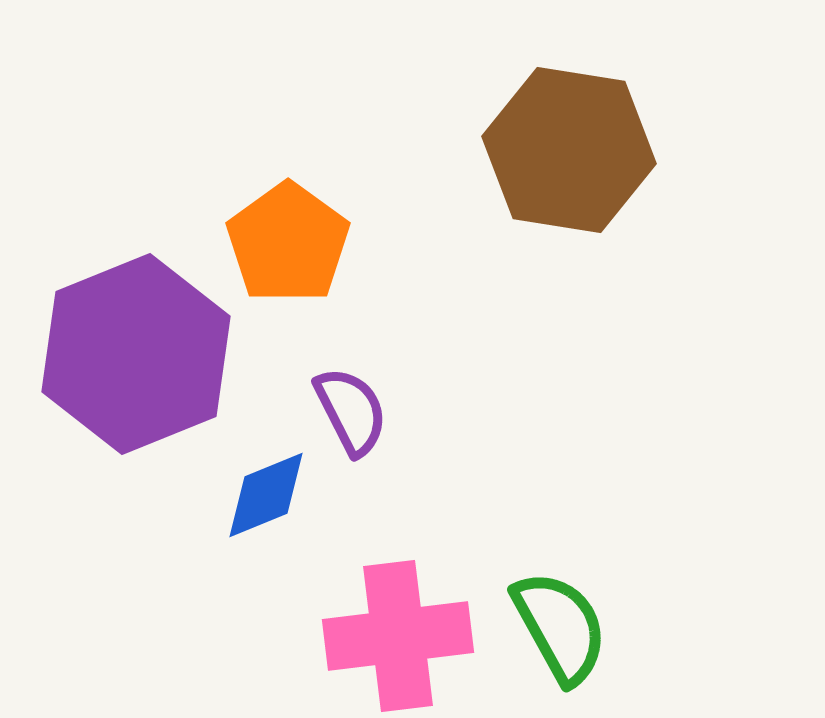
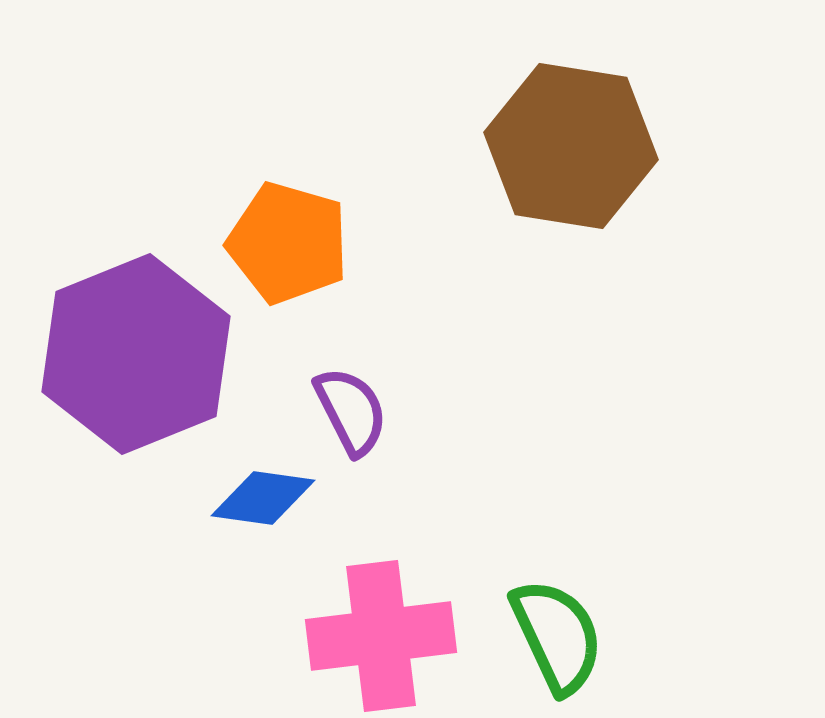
brown hexagon: moved 2 px right, 4 px up
orange pentagon: rotated 20 degrees counterclockwise
blue diamond: moved 3 px left, 3 px down; rotated 30 degrees clockwise
green semicircle: moved 3 px left, 9 px down; rotated 4 degrees clockwise
pink cross: moved 17 px left
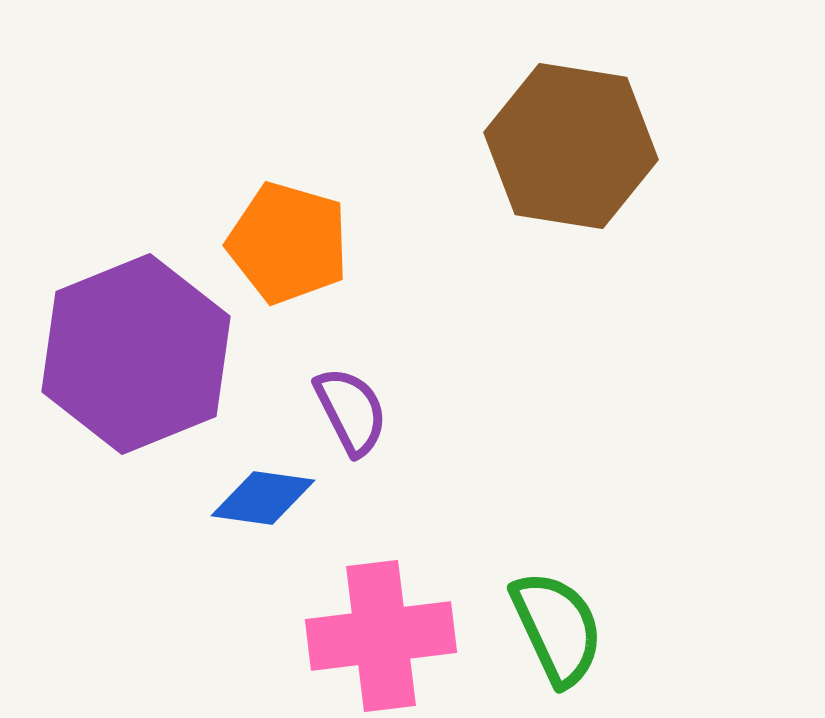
green semicircle: moved 8 px up
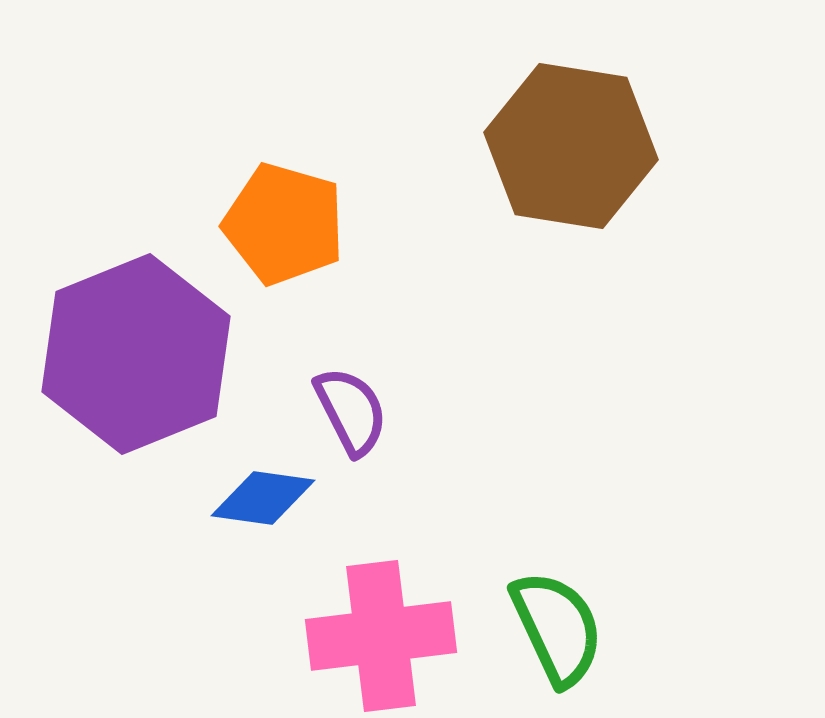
orange pentagon: moved 4 px left, 19 px up
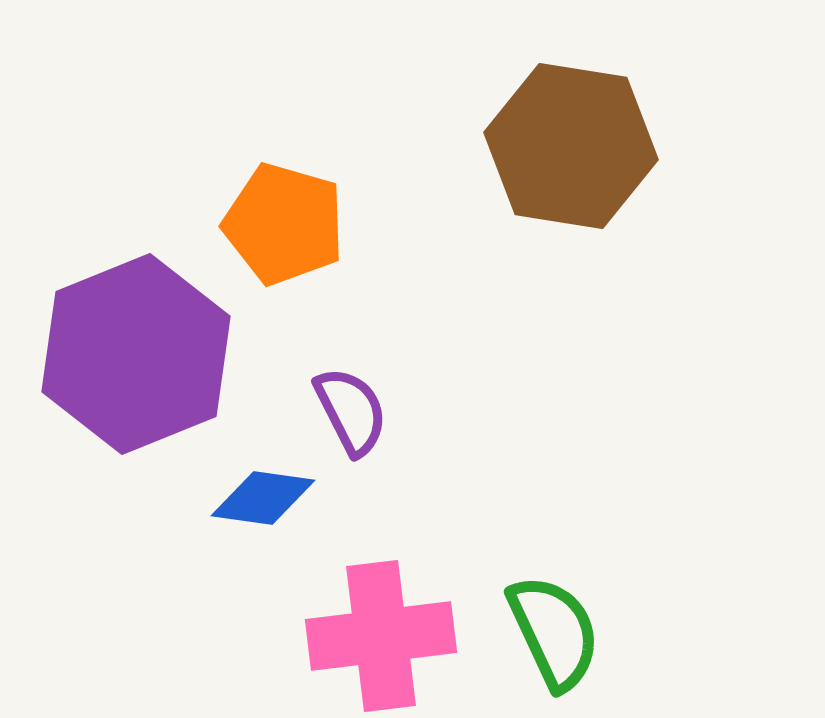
green semicircle: moved 3 px left, 4 px down
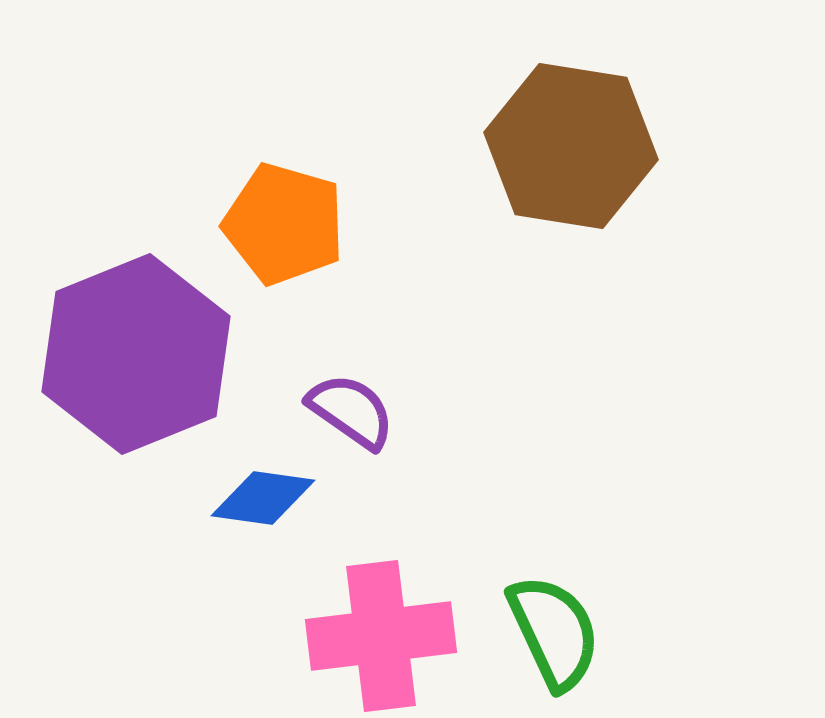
purple semicircle: rotated 28 degrees counterclockwise
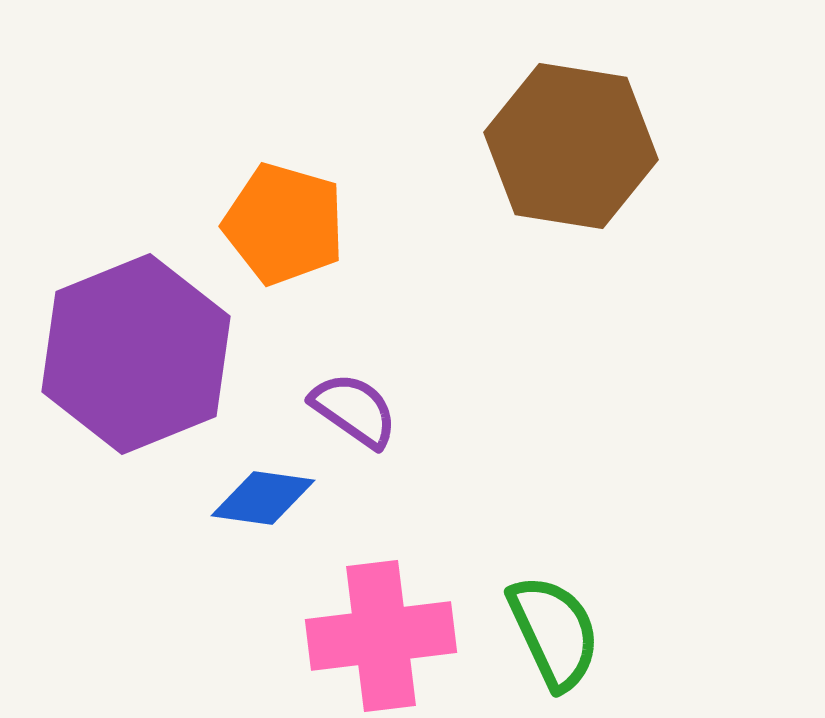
purple semicircle: moved 3 px right, 1 px up
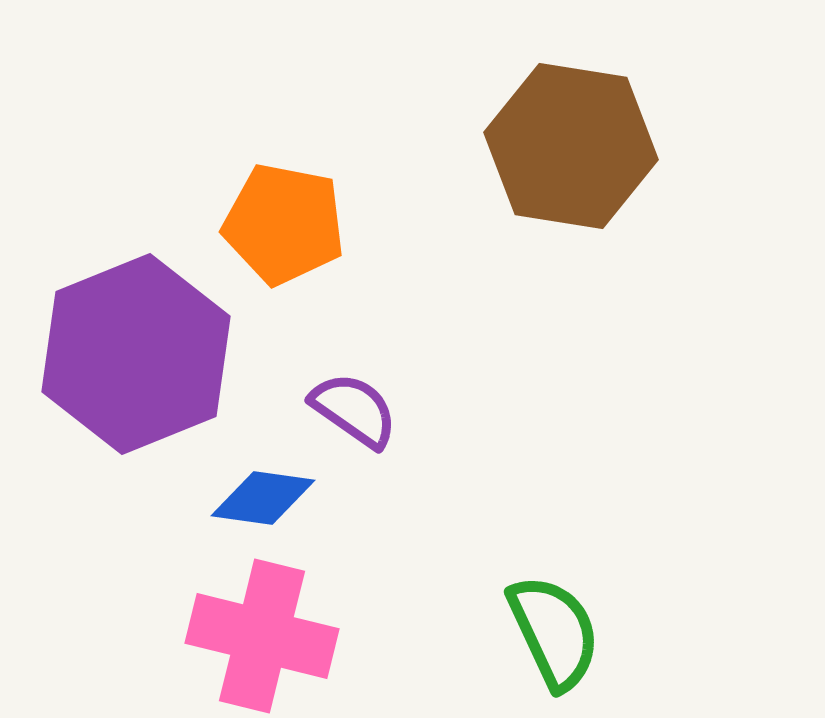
orange pentagon: rotated 5 degrees counterclockwise
pink cross: moved 119 px left; rotated 21 degrees clockwise
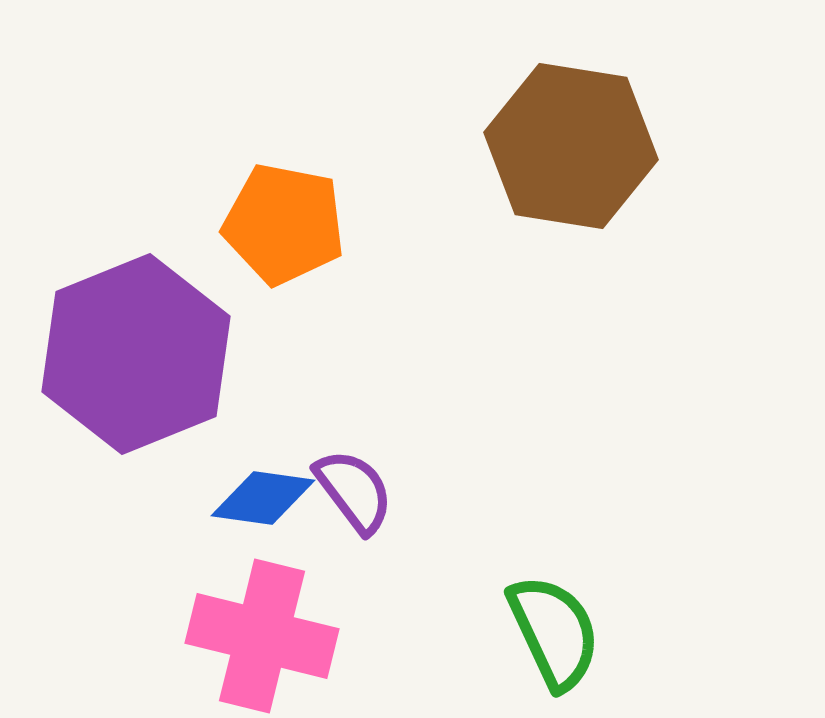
purple semicircle: moved 81 px down; rotated 18 degrees clockwise
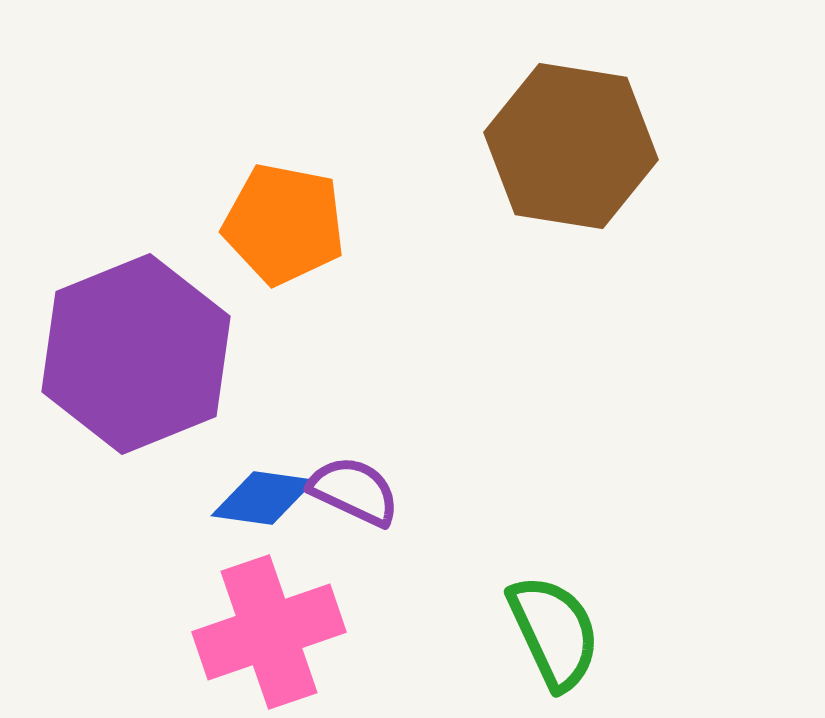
purple semicircle: rotated 28 degrees counterclockwise
pink cross: moved 7 px right, 4 px up; rotated 33 degrees counterclockwise
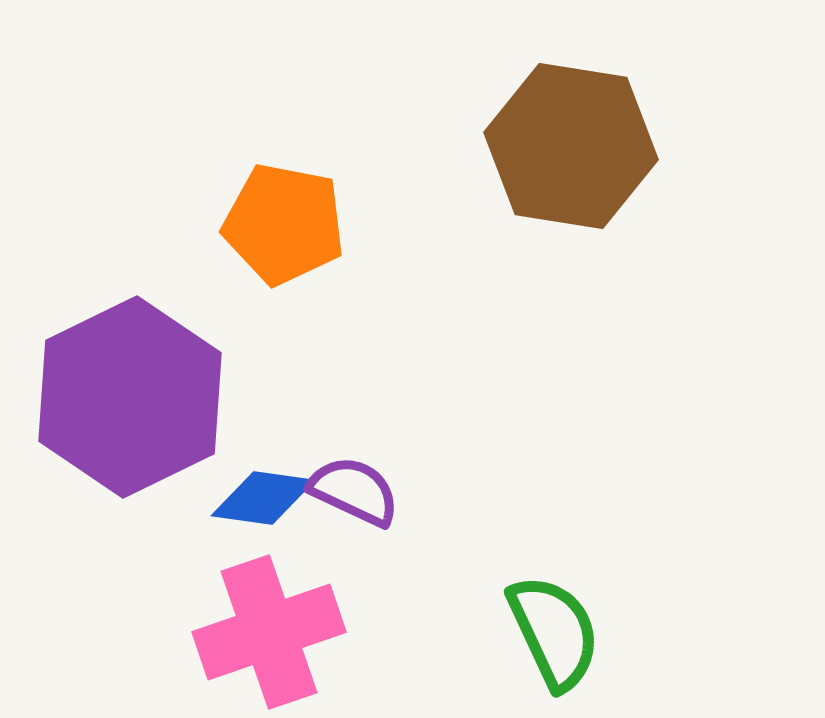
purple hexagon: moved 6 px left, 43 px down; rotated 4 degrees counterclockwise
